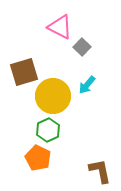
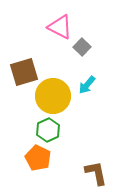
brown L-shape: moved 4 px left, 2 px down
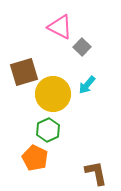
yellow circle: moved 2 px up
orange pentagon: moved 3 px left
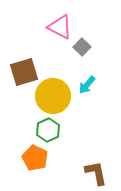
yellow circle: moved 2 px down
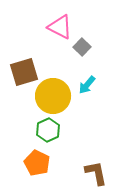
orange pentagon: moved 2 px right, 5 px down
